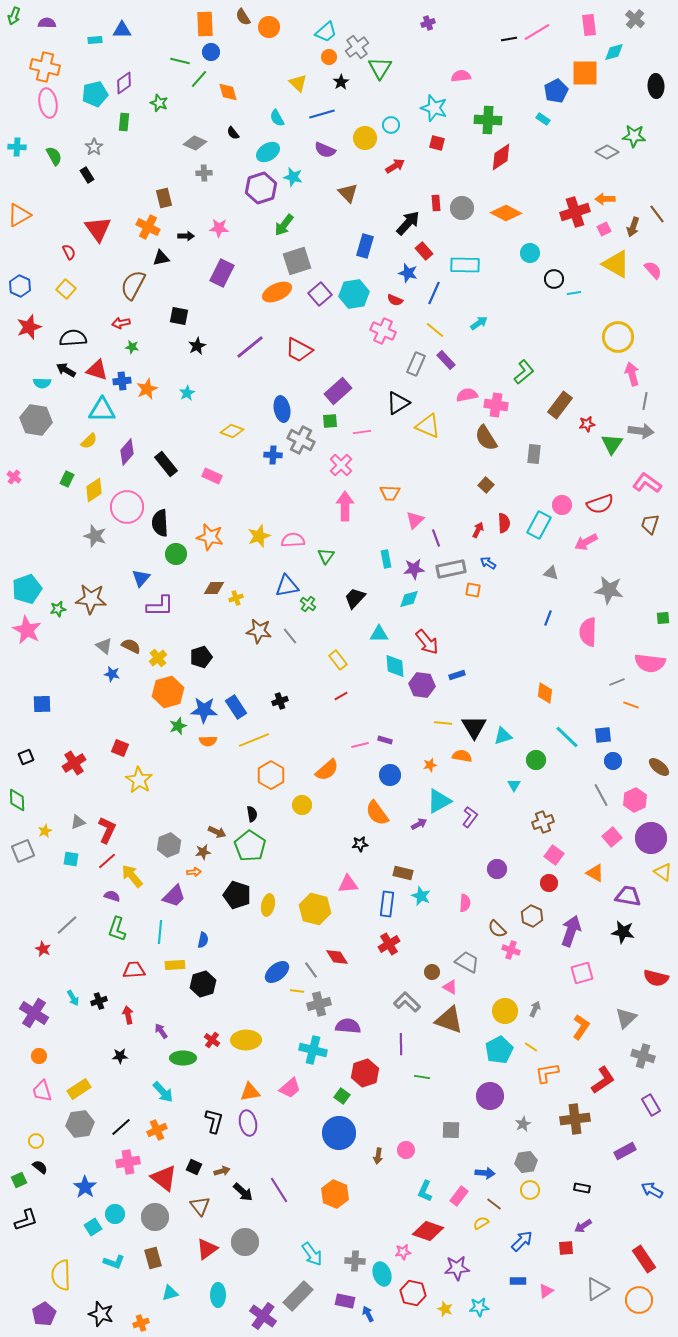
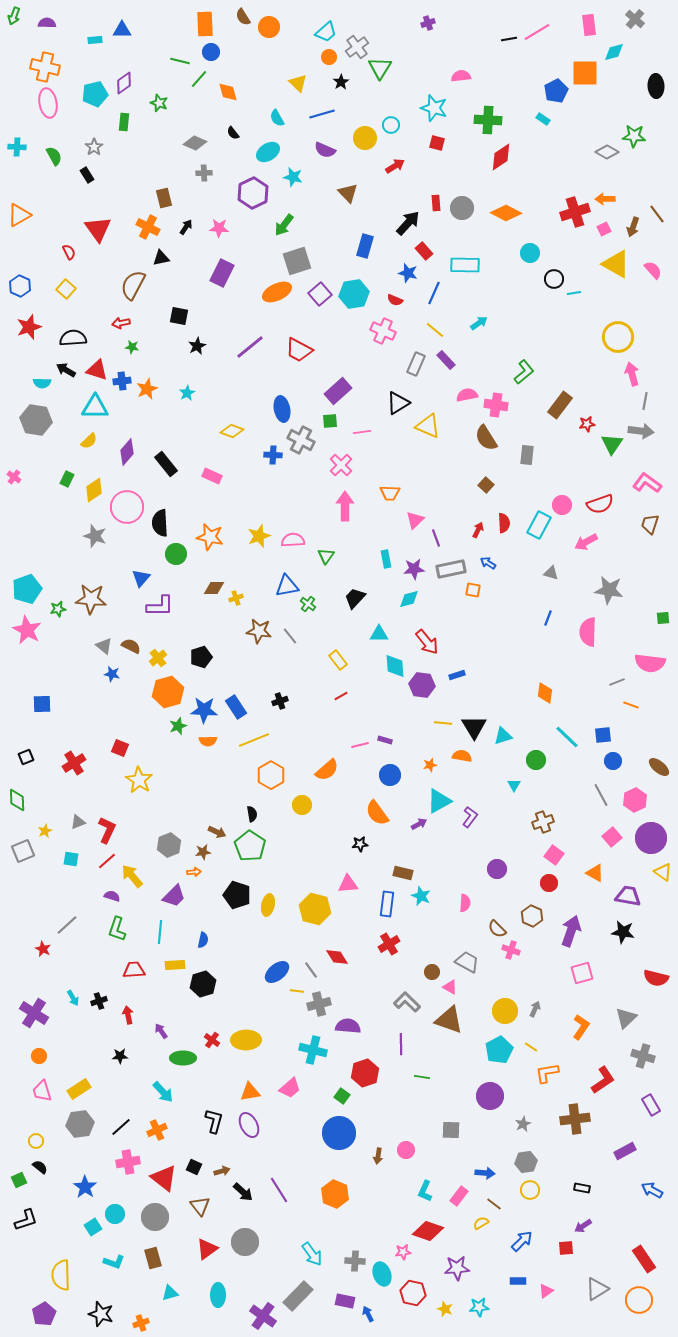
purple hexagon at (261, 188): moved 8 px left, 5 px down; rotated 8 degrees counterclockwise
black arrow at (186, 236): moved 9 px up; rotated 56 degrees counterclockwise
cyan triangle at (102, 410): moved 7 px left, 3 px up
gray rectangle at (534, 454): moved 7 px left, 1 px down
purple ellipse at (248, 1123): moved 1 px right, 2 px down; rotated 15 degrees counterclockwise
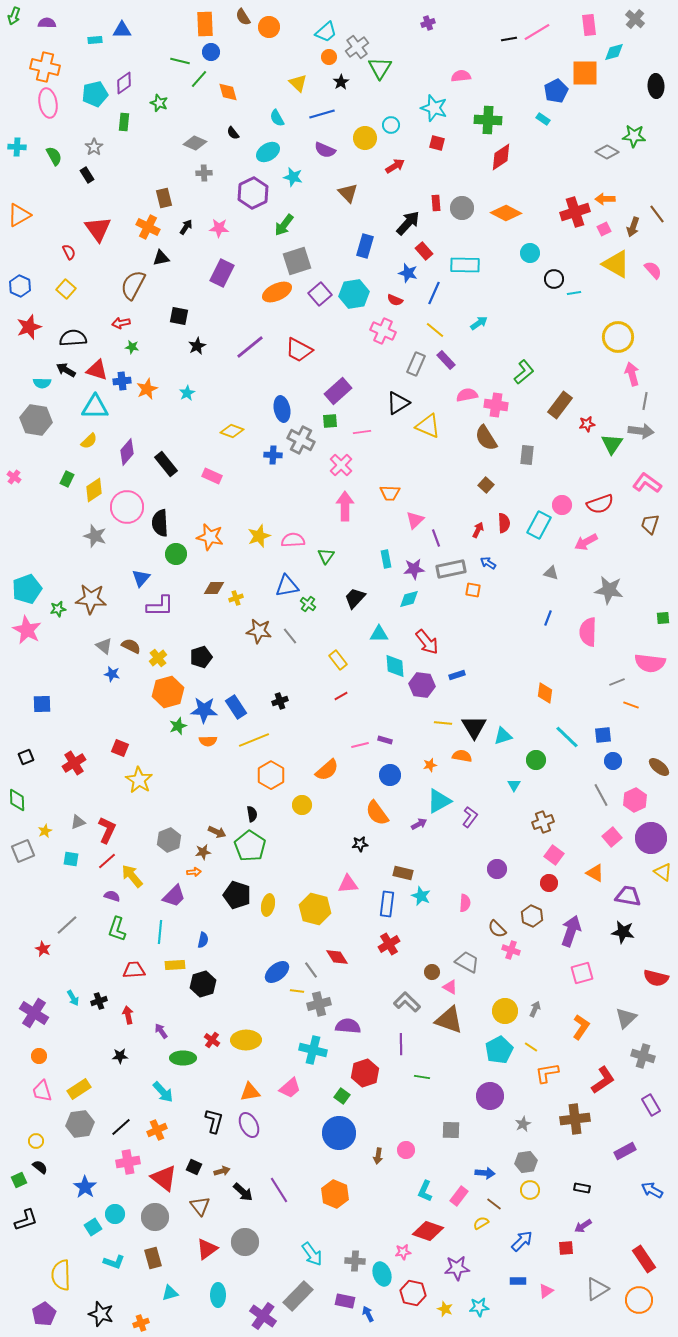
gray hexagon at (169, 845): moved 5 px up
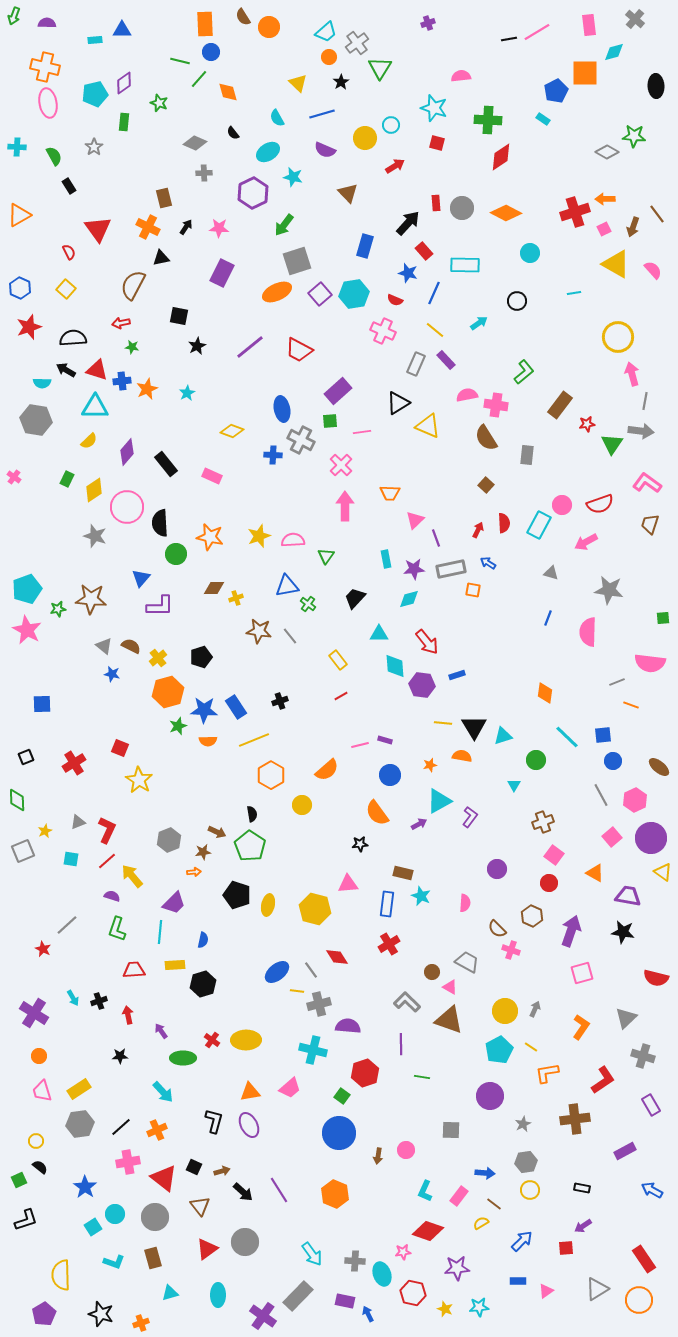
gray cross at (357, 47): moved 4 px up
black rectangle at (87, 175): moved 18 px left, 11 px down
black circle at (554, 279): moved 37 px left, 22 px down
blue hexagon at (20, 286): moved 2 px down
purple trapezoid at (174, 896): moved 7 px down
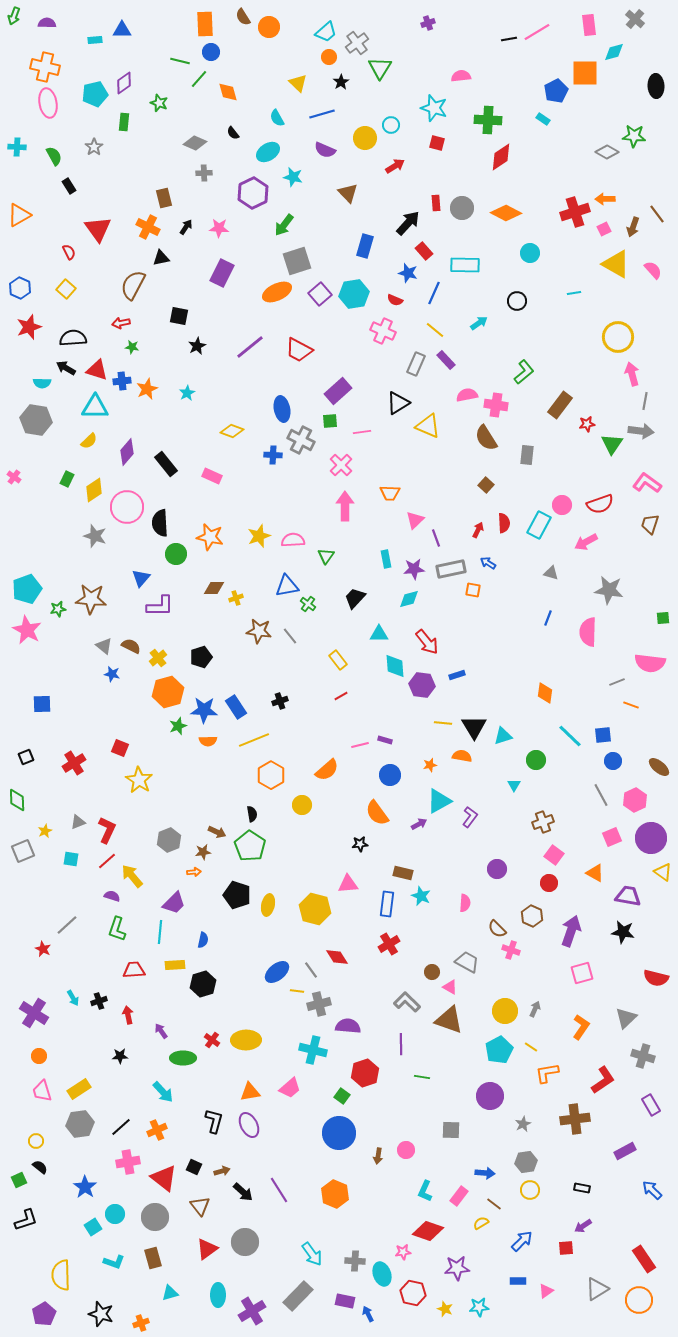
black arrow at (66, 370): moved 2 px up
cyan line at (567, 737): moved 3 px right, 1 px up
pink square at (612, 837): rotated 18 degrees clockwise
blue arrow at (652, 1190): rotated 15 degrees clockwise
purple cross at (263, 1316): moved 11 px left, 5 px up; rotated 24 degrees clockwise
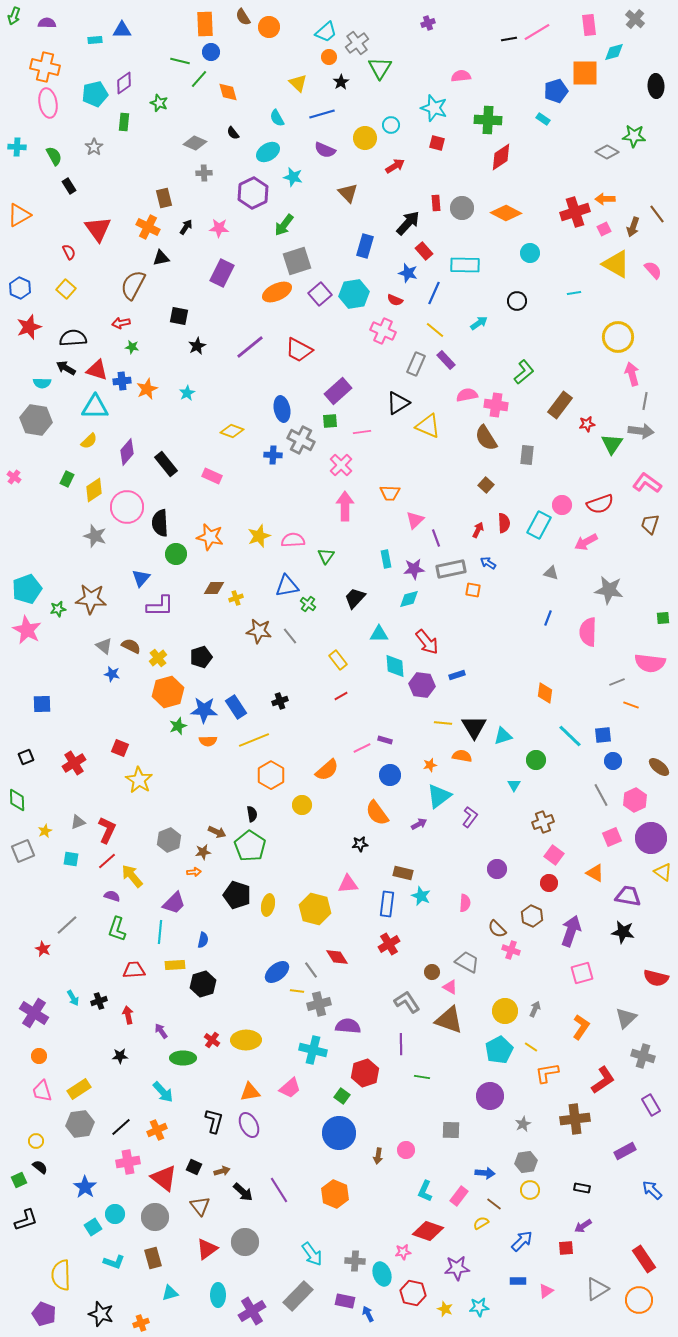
blue pentagon at (556, 91): rotated 10 degrees clockwise
pink line at (360, 745): moved 2 px right, 3 px down; rotated 12 degrees counterclockwise
cyan triangle at (439, 801): moved 5 px up; rotated 8 degrees counterclockwise
gray L-shape at (407, 1002): rotated 12 degrees clockwise
purple pentagon at (44, 1314): rotated 20 degrees counterclockwise
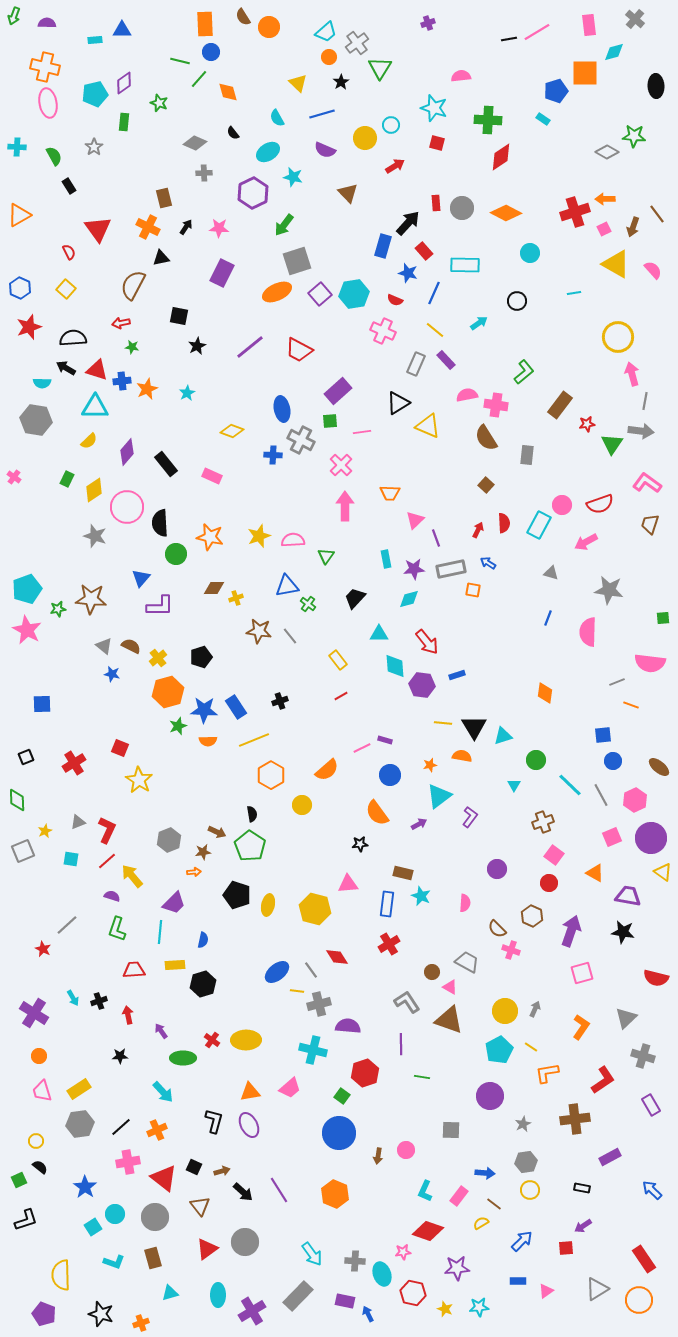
blue rectangle at (365, 246): moved 18 px right
cyan line at (570, 736): moved 49 px down
purple rectangle at (625, 1151): moved 15 px left, 6 px down
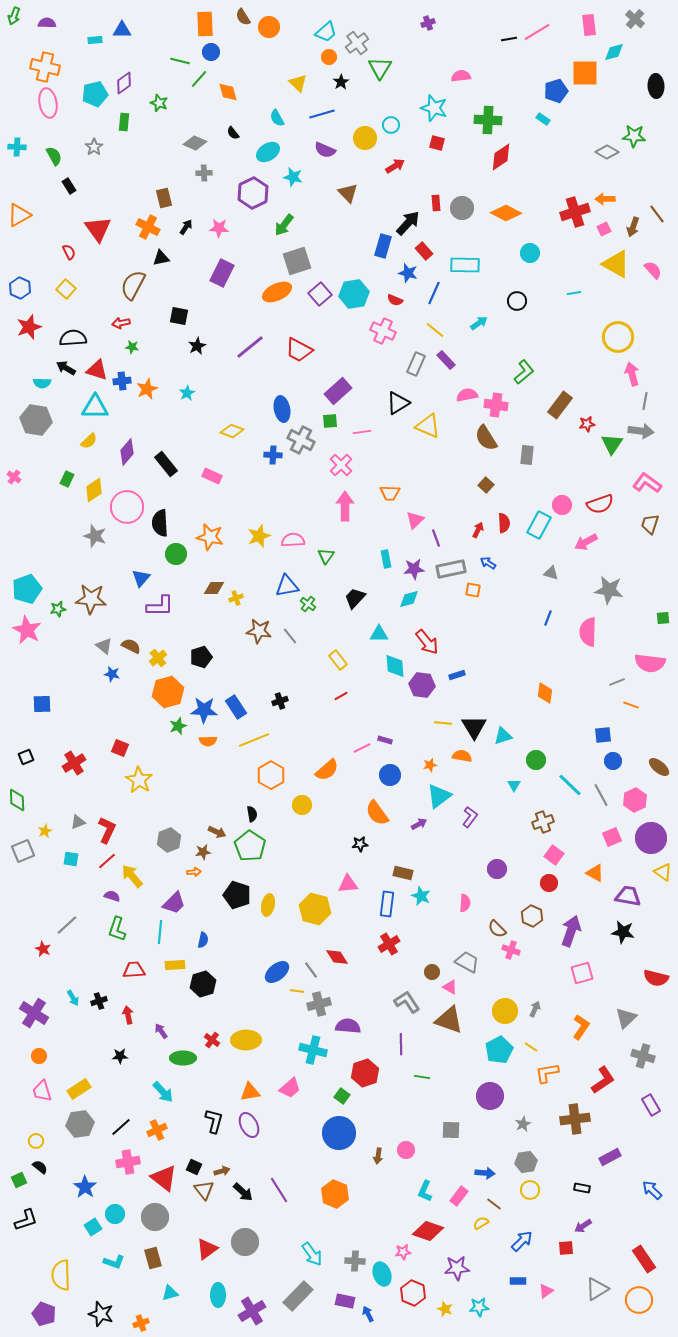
brown triangle at (200, 1206): moved 4 px right, 16 px up
red hexagon at (413, 1293): rotated 10 degrees clockwise
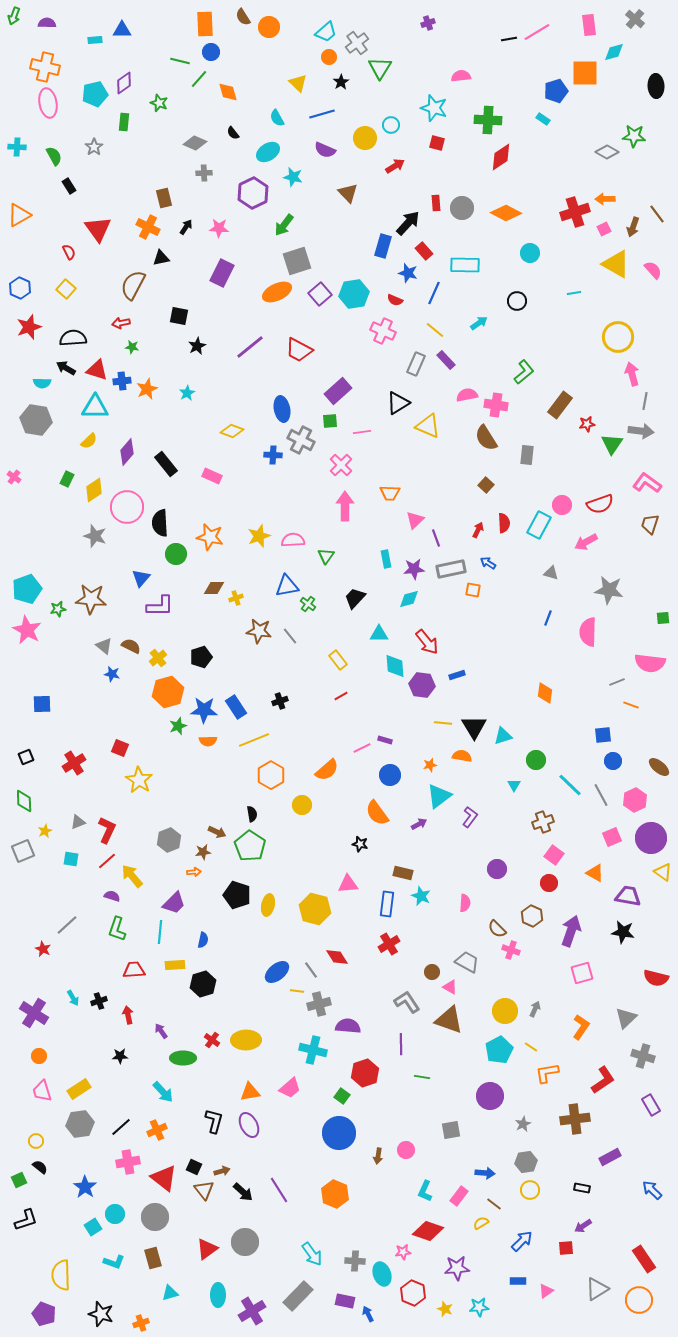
green diamond at (17, 800): moved 7 px right, 1 px down
black star at (360, 844): rotated 21 degrees clockwise
gray square at (451, 1130): rotated 12 degrees counterclockwise
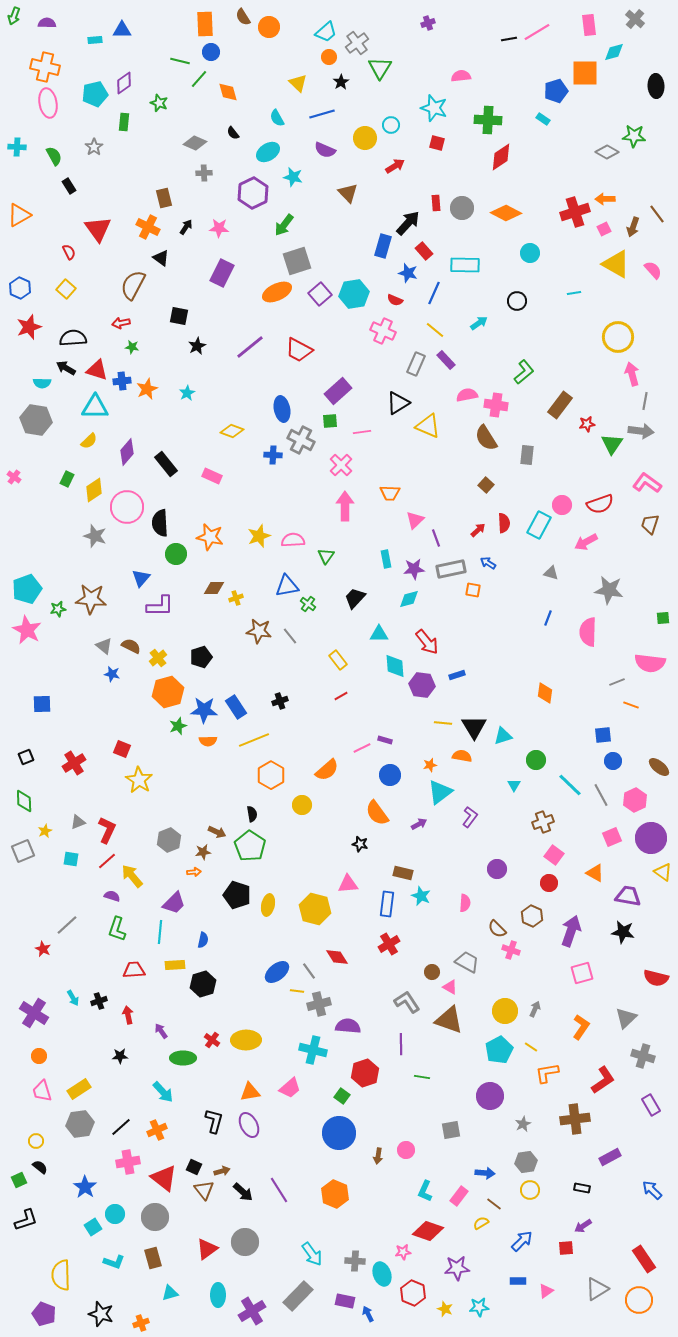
black triangle at (161, 258): rotated 48 degrees clockwise
red arrow at (478, 530): rotated 21 degrees clockwise
red square at (120, 748): moved 2 px right, 1 px down
cyan triangle at (439, 796): moved 1 px right, 4 px up
gray line at (311, 970): moved 2 px left, 1 px down
